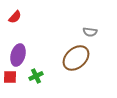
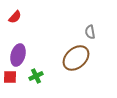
gray semicircle: rotated 72 degrees clockwise
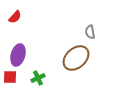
green cross: moved 2 px right, 2 px down
